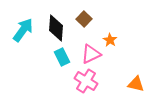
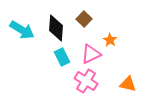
cyan arrow: moved 1 px left; rotated 85 degrees clockwise
orange triangle: moved 8 px left
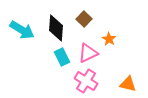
orange star: moved 1 px left, 1 px up
pink triangle: moved 3 px left, 1 px up
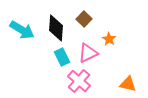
pink cross: moved 7 px left; rotated 10 degrees clockwise
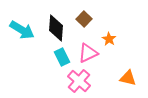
orange triangle: moved 6 px up
